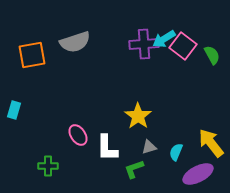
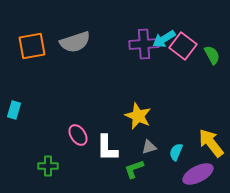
orange square: moved 9 px up
yellow star: rotated 12 degrees counterclockwise
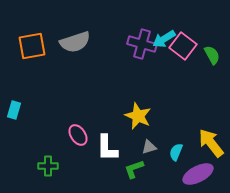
purple cross: moved 2 px left; rotated 20 degrees clockwise
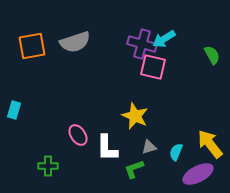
pink square: moved 30 px left, 21 px down; rotated 24 degrees counterclockwise
yellow star: moved 3 px left
yellow arrow: moved 1 px left, 1 px down
